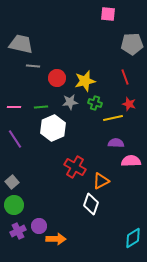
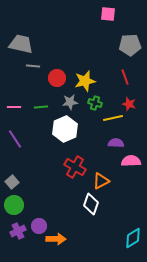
gray pentagon: moved 2 px left, 1 px down
white hexagon: moved 12 px right, 1 px down
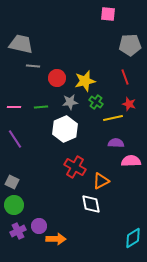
green cross: moved 1 px right, 1 px up; rotated 16 degrees clockwise
gray square: rotated 24 degrees counterclockwise
white diamond: rotated 30 degrees counterclockwise
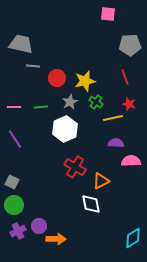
gray star: rotated 21 degrees counterclockwise
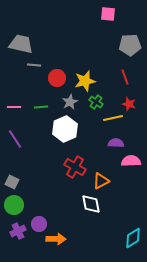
gray line: moved 1 px right, 1 px up
purple circle: moved 2 px up
